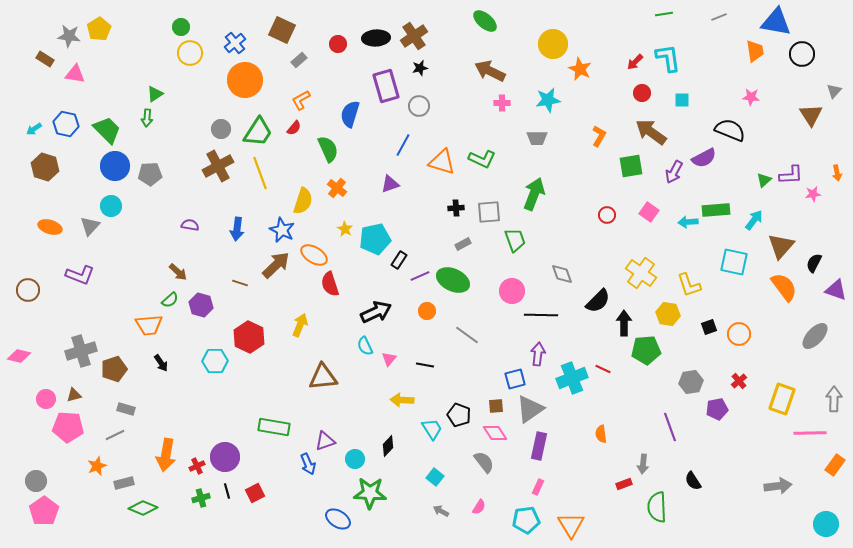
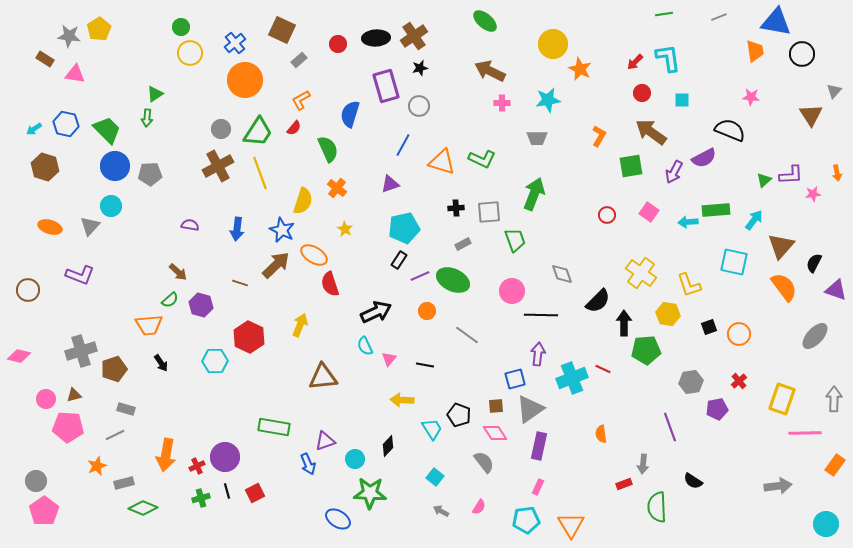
cyan pentagon at (375, 239): moved 29 px right, 11 px up
pink line at (810, 433): moved 5 px left
black semicircle at (693, 481): rotated 24 degrees counterclockwise
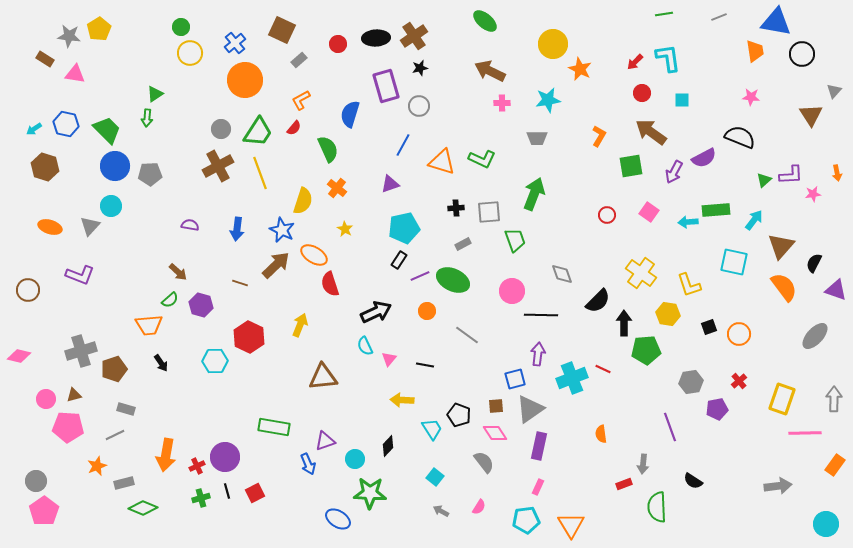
black semicircle at (730, 130): moved 10 px right, 7 px down
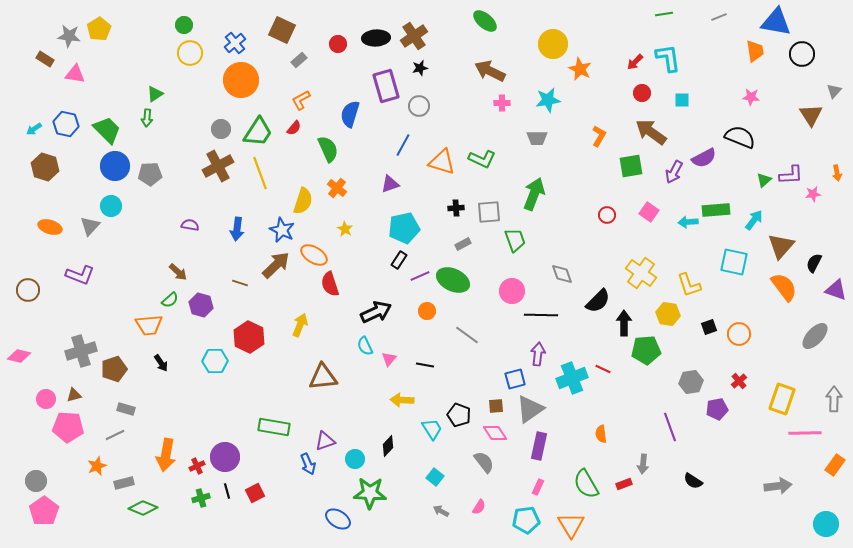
green circle at (181, 27): moved 3 px right, 2 px up
orange circle at (245, 80): moved 4 px left
green semicircle at (657, 507): moved 71 px left, 23 px up; rotated 28 degrees counterclockwise
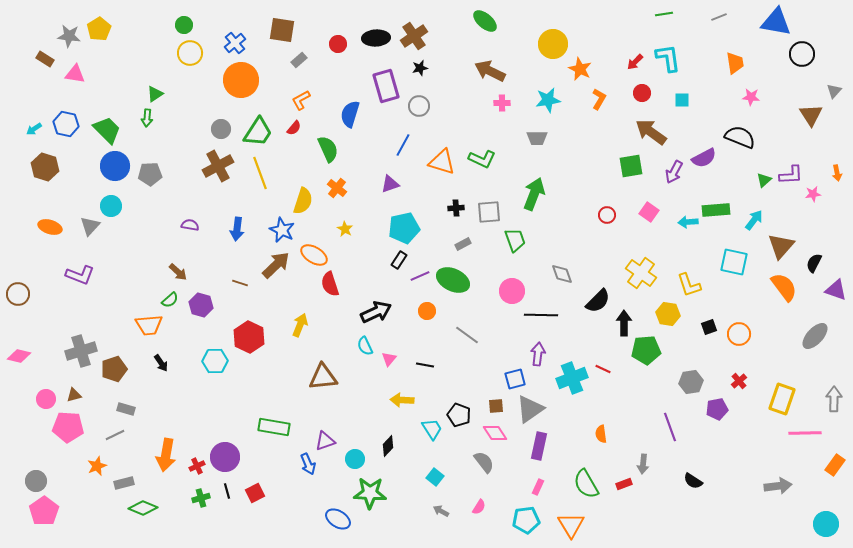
brown square at (282, 30): rotated 16 degrees counterclockwise
orange trapezoid at (755, 51): moved 20 px left, 12 px down
orange L-shape at (599, 136): moved 37 px up
brown circle at (28, 290): moved 10 px left, 4 px down
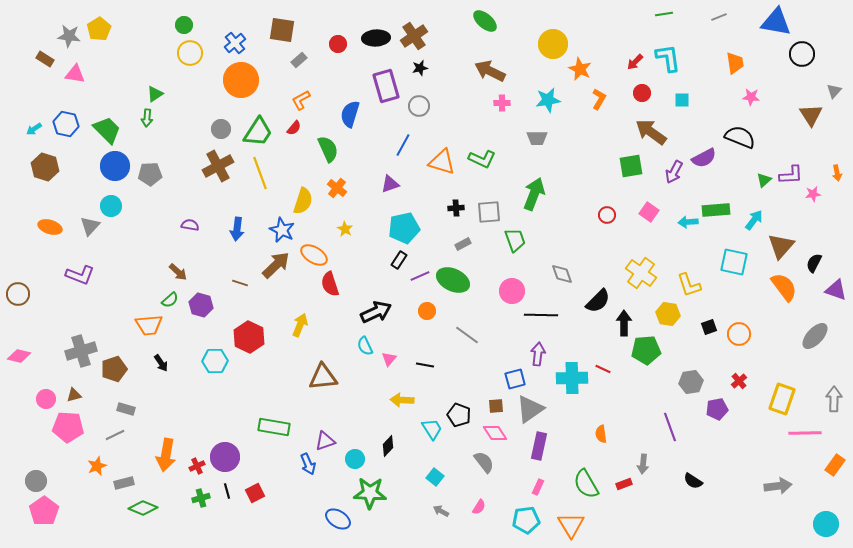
cyan cross at (572, 378): rotated 20 degrees clockwise
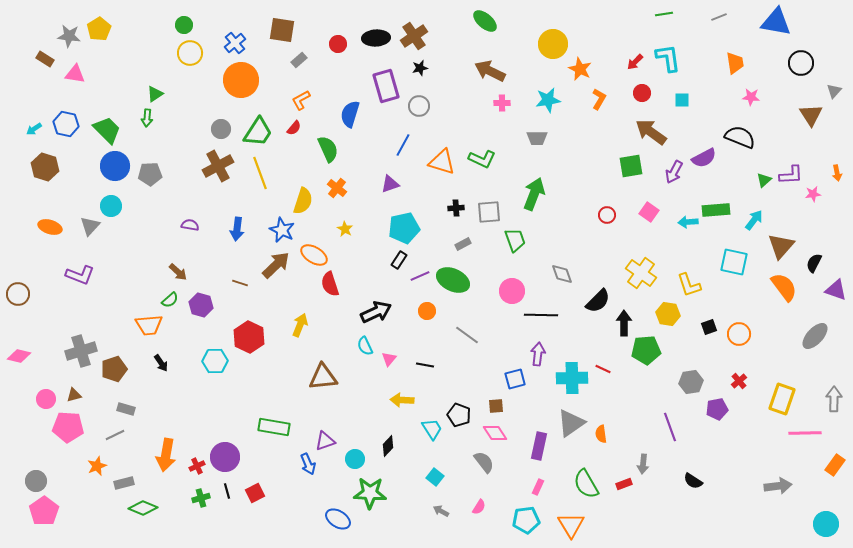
black circle at (802, 54): moved 1 px left, 9 px down
gray triangle at (530, 409): moved 41 px right, 14 px down
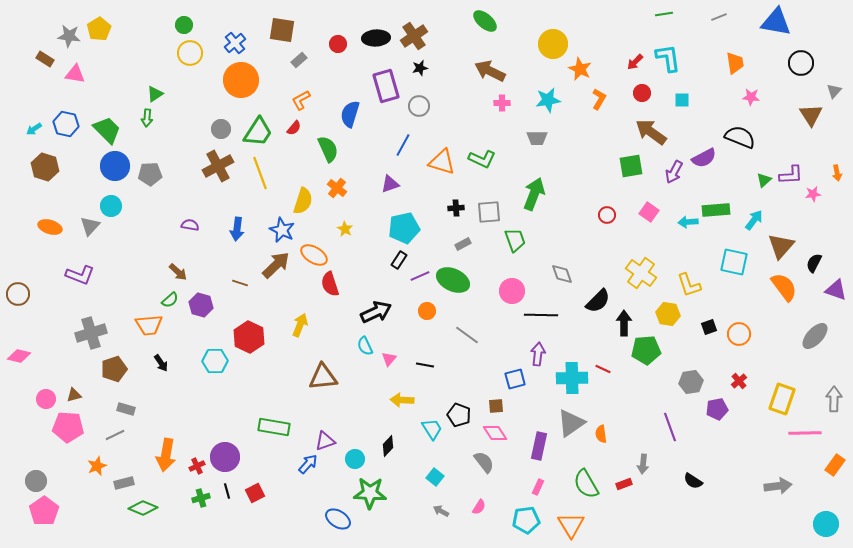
gray cross at (81, 351): moved 10 px right, 18 px up
blue arrow at (308, 464): rotated 115 degrees counterclockwise
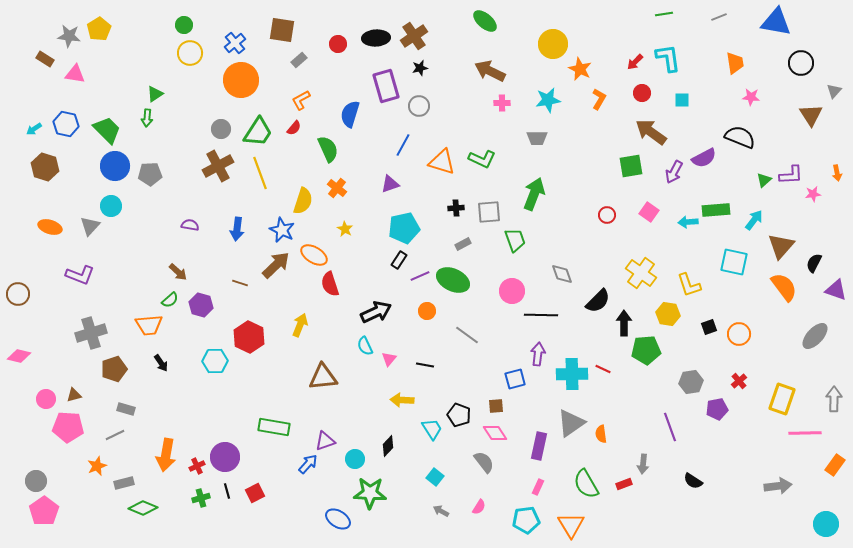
cyan cross at (572, 378): moved 4 px up
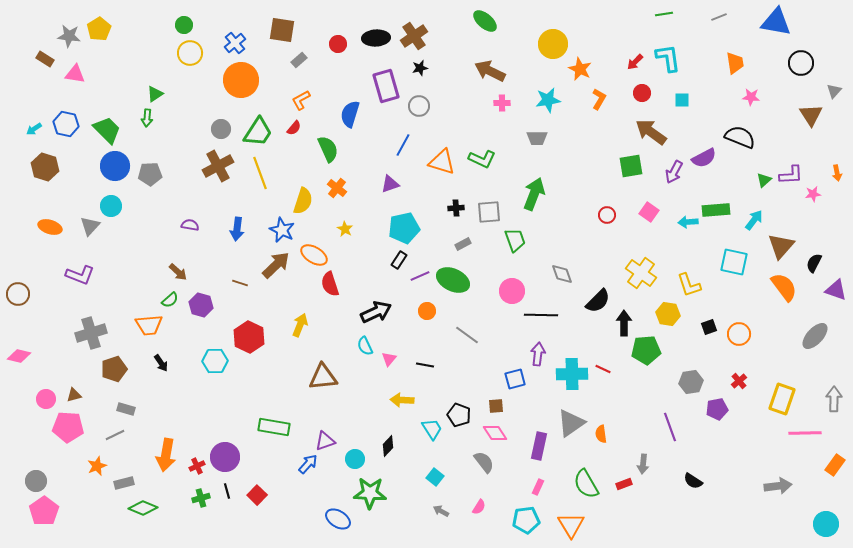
red square at (255, 493): moved 2 px right, 2 px down; rotated 18 degrees counterclockwise
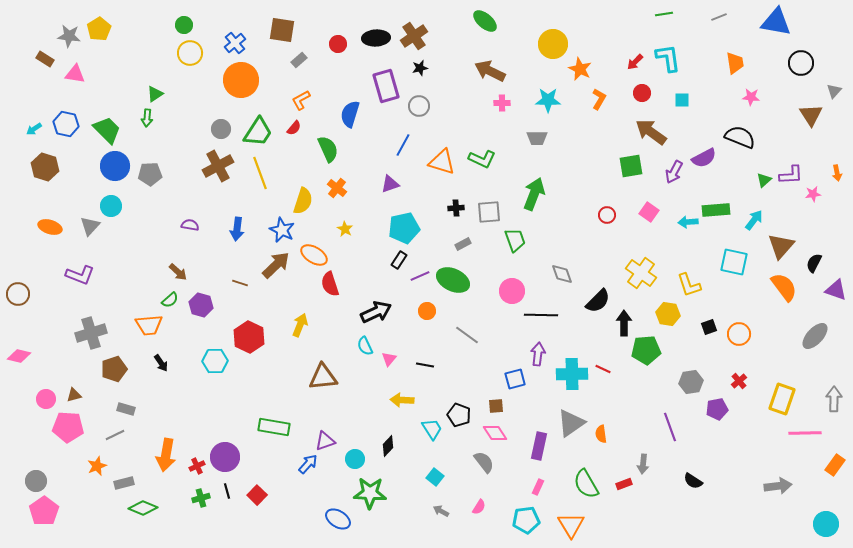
cyan star at (548, 100): rotated 10 degrees clockwise
